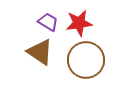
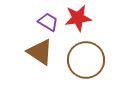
red star: moved 1 px left, 5 px up
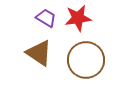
purple trapezoid: moved 2 px left, 4 px up
brown triangle: moved 1 px left, 1 px down
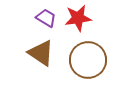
brown triangle: moved 2 px right
brown circle: moved 2 px right
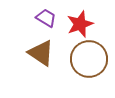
red star: moved 2 px right, 6 px down; rotated 12 degrees counterclockwise
brown circle: moved 1 px right, 1 px up
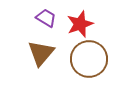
brown triangle: rotated 36 degrees clockwise
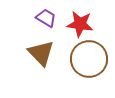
red star: rotated 28 degrees clockwise
brown triangle: rotated 24 degrees counterclockwise
